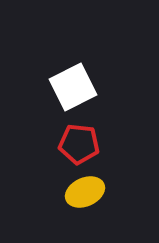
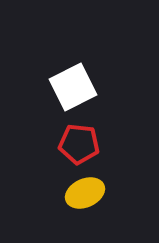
yellow ellipse: moved 1 px down
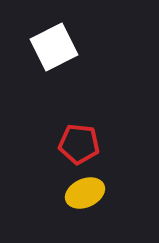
white square: moved 19 px left, 40 px up
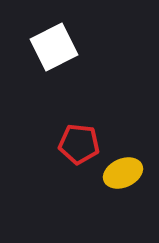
yellow ellipse: moved 38 px right, 20 px up
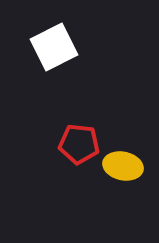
yellow ellipse: moved 7 px up; rotated 36 degrees clockwise
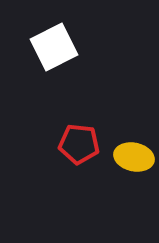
yellow ellipse: moved 11 px right, 9 px up
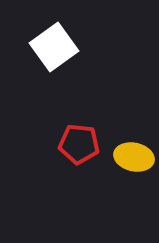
white square: rotated 9 degrees counterclockwise
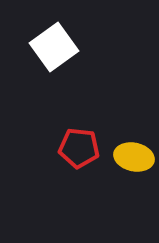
red pentagon: moved 4 px down
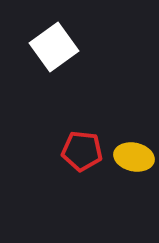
red pentagon: moved 3 px right, 3 px down
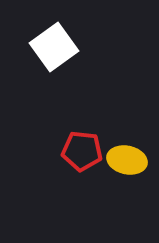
yellow ellipse: moved 7 px left, 3 px down
